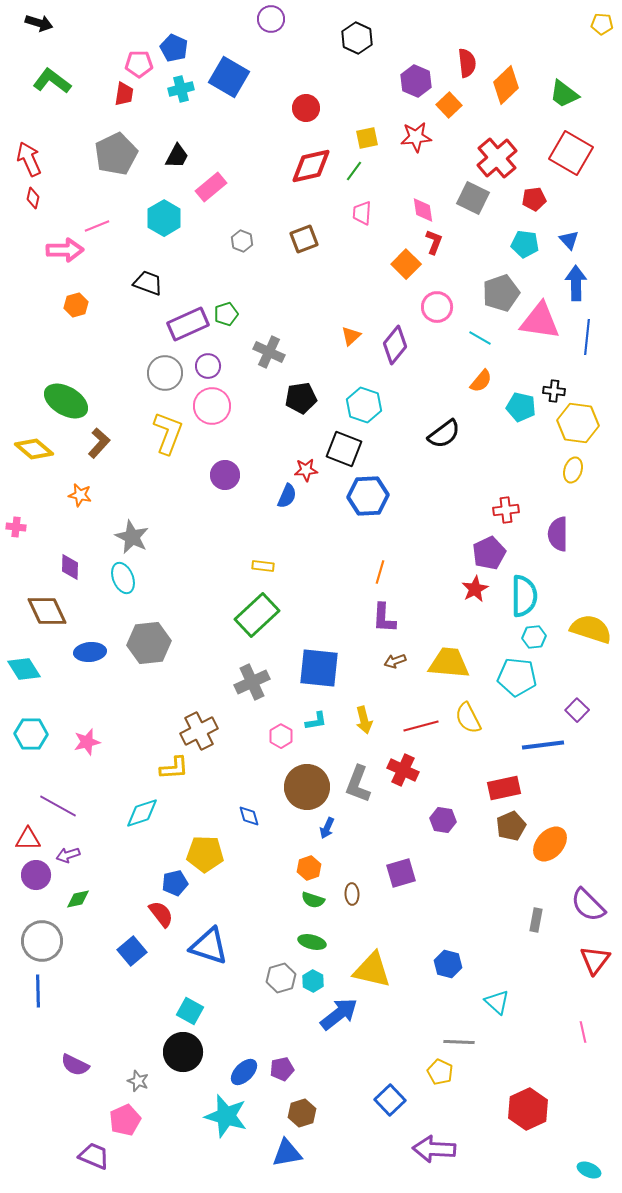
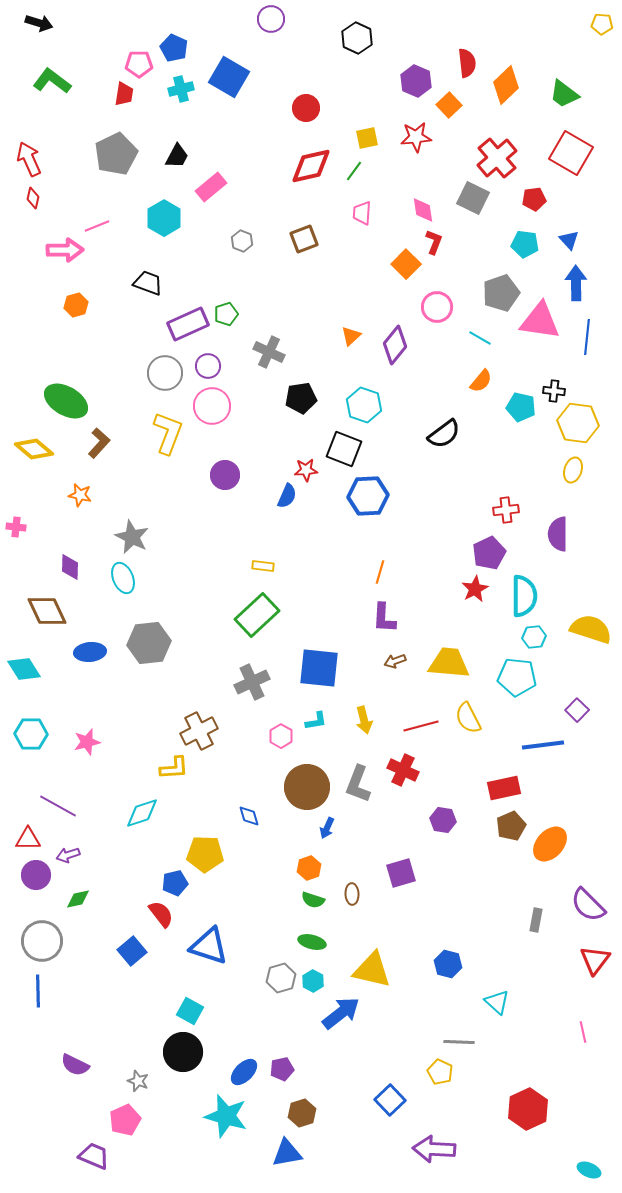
blue arrow at (339, 1014): moved 2 px right, 1 px up
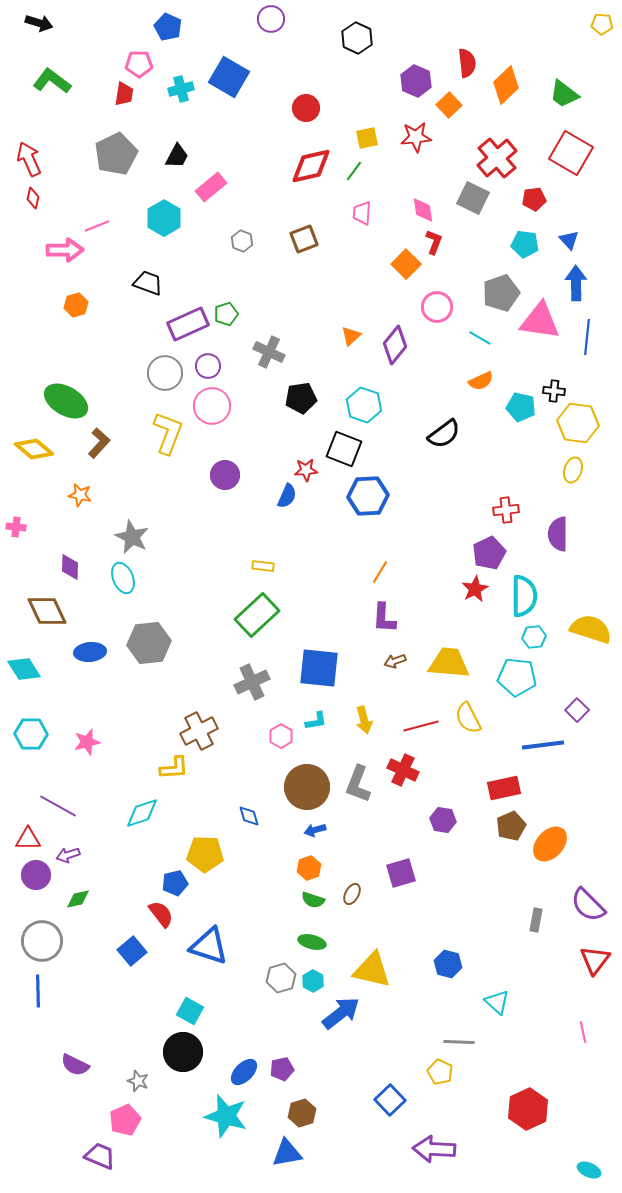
blue pentagon at (174, 48): moved 6 px left, 21 px up
orange semicircle at (481, 381): rotated 25 degrees clockwise
orange line at (380, 572): rotated 15 degrees clockwise
blue arrow at (327, 828): moved 12 px left, 2 px down; rotated 50 degrees clockwise
brown ellipse at (352, 894): rotated 30 degrees clockwise
purple trapezoid at (94, 1156): moved 6 px right
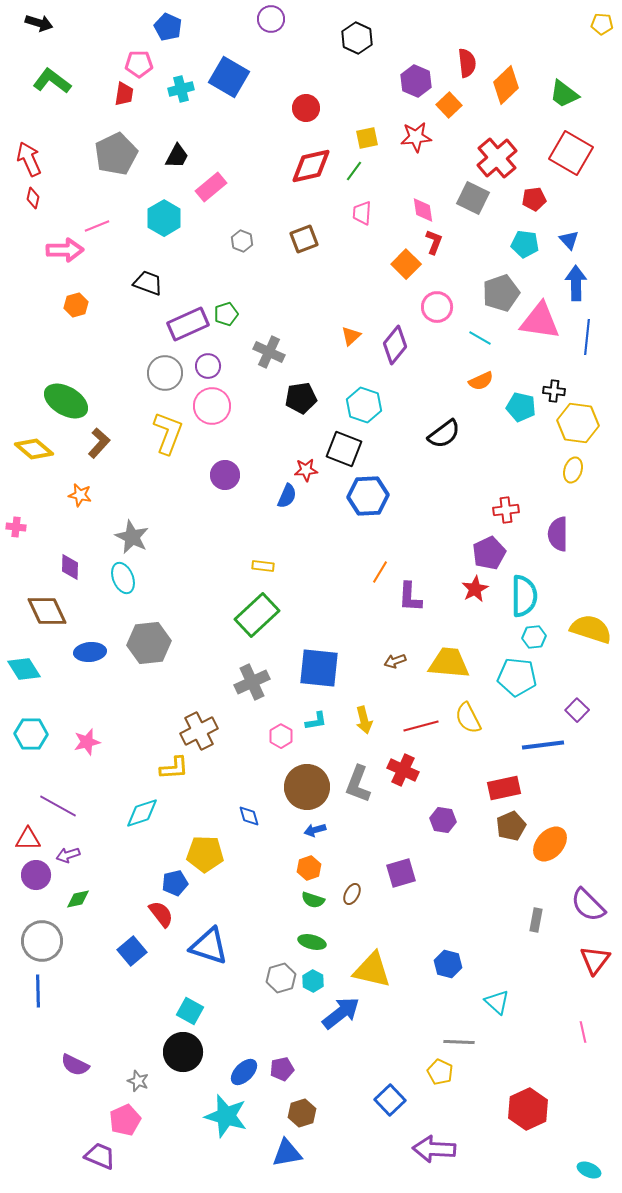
purple L-shape at (384, 618): moved 26 px right, 21 px up
